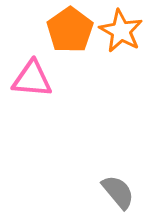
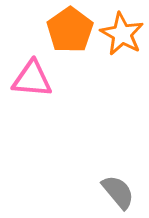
orange star: moved 1 px right, 3 px down
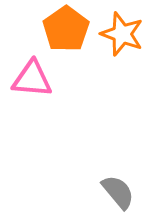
orange pentagon: moved 4 px left, 1 px up
orange star: rotated 9 degrees counterclockwise
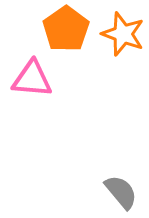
orange star: moved 1 px right
gray semicircle: moved 3 px right
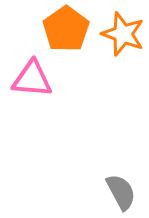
gray semicircle: rotated 12 degrees clockwise
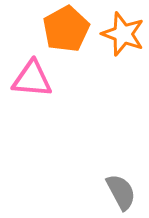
orange pentagon: rotated 6 degrees clockwise
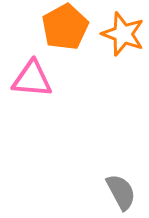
orange pentagon: moved 1 px left, 2 px up
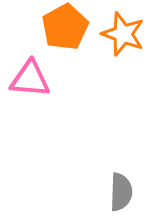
pink triangle: moved 2 px left
gray semicircle: rotated 30 degrees clockwise
